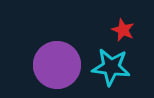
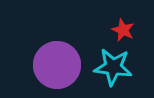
cyan star: moved 2 px right
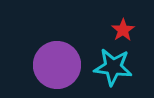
red star: rotated 15 degrees clockwise
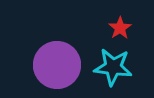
red star: moved 3 px left, 2 px up
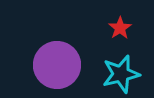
cyan star: moved 8 px right, 7 px down; rotated 21 degrees counterclockwise
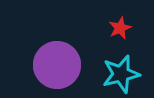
red star: rotated 10 degrees clockwise
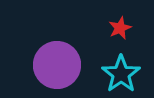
cyan star: rotated 21 degrees counterclockwise
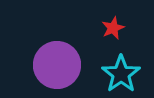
red star: moved 7 px left
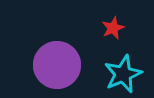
cyan star: moved 2 px right; rotated 12 degrees clockwise
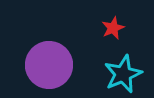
purple circle: moved 8 px left
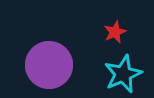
red star: moved 2 px right, 4 px down
